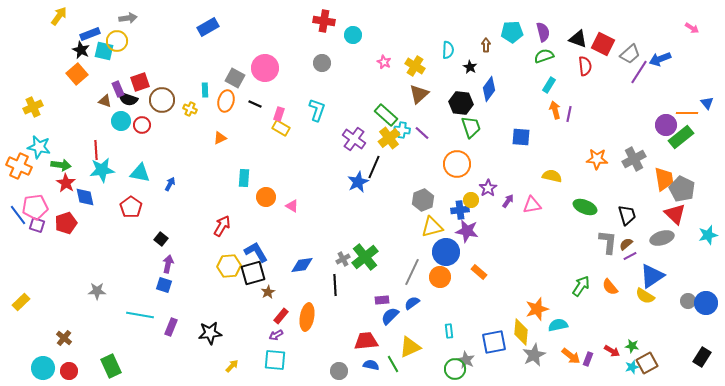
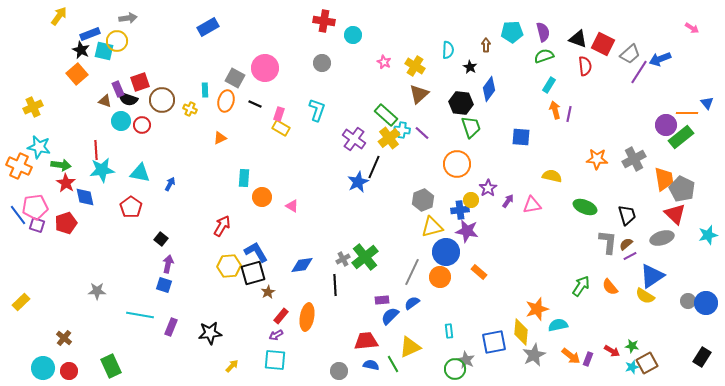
orange circle at (266, 197): moved 4 px left
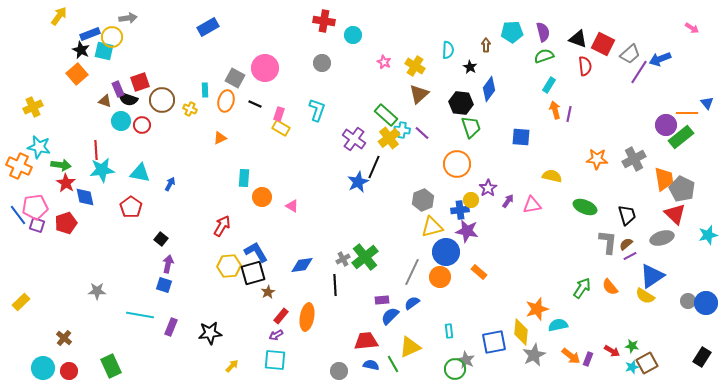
yellow circle at (117, 41): moved 5 px left, 4 px up
green arrow at (581, 286): moved 1 px right, 2 px down
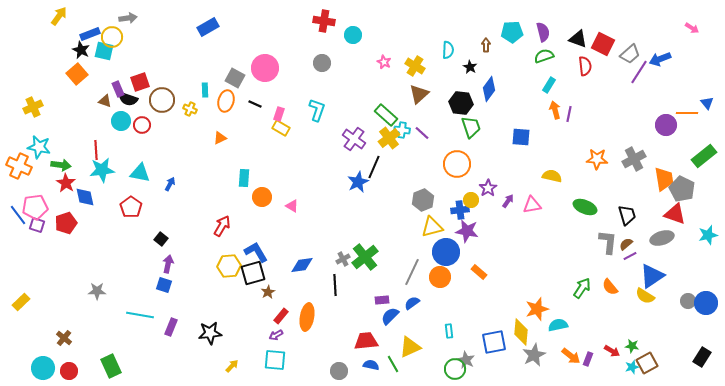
green rectangle at (681, 137): moved 23 px right, 19 px down
red triangle at (675, 214): rotated 25 degrees counterclockwise
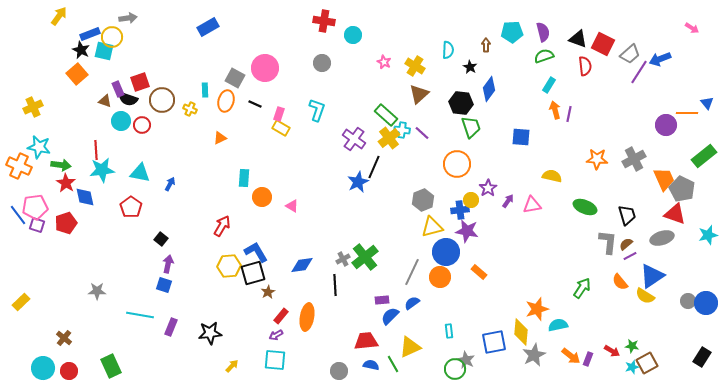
orange trapezoid at (664, 179): rotated 15 degrees counterclockwise
orange semicircle at (610, 287): moved 10 px right, 5 px up
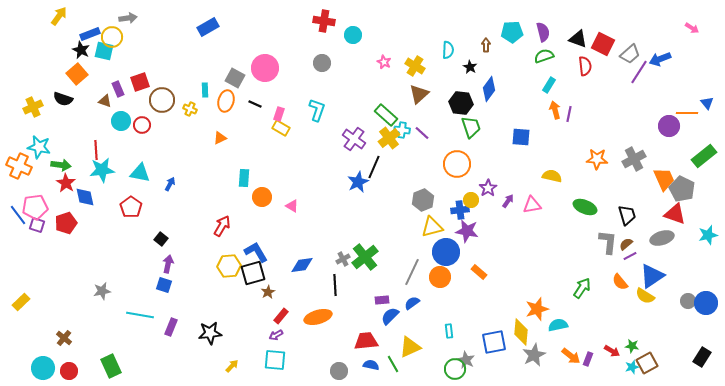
black semicircle at (128, 99): moved 65 px left
purple circle at (666, 125): moved 3 px right, 1 px down
gray star at (97, 291): moved 5 px right; rotated 12 degrees counterclockwise
orange ellipse at (307, 317): moved 11 px right; rotated 64 degrees clockwise
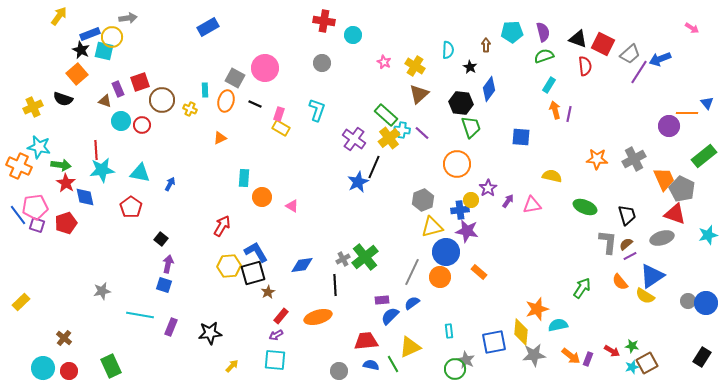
gray star at (534, 355): rotated 20 degrees clockwise
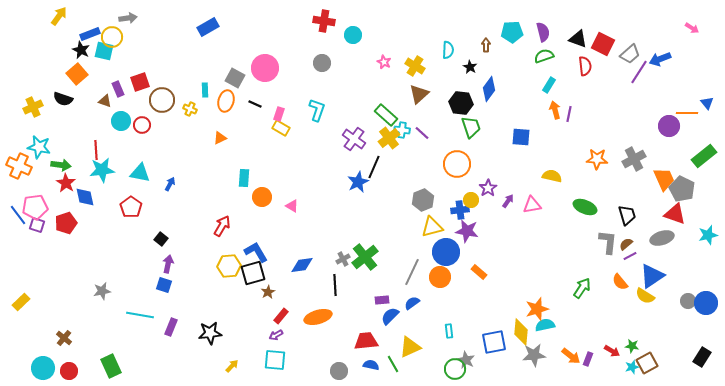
cyan semicircle at (558, 325): moved 13 px left
